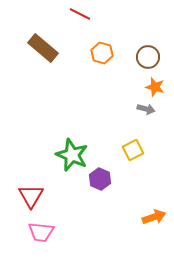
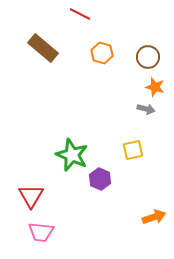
yellow square: rotated 15 degrees clockwise
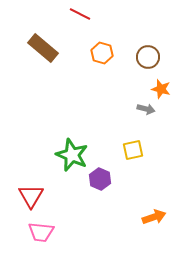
orange star: moved 6 px right, 2 px down
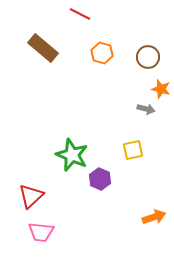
red triangle: rotated 16 degrees clockwise
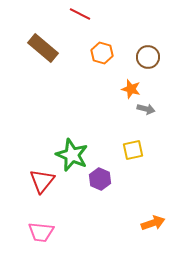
orange star: moved 30 px left
red triangle: moved 11 px right, 15 px up; rotated 8 degrees counterclockwise
orange arrow: moved 1 px left, 6 px down
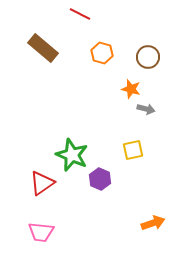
red triangle: moved 2 px down; rotated 16 degrees clockwise
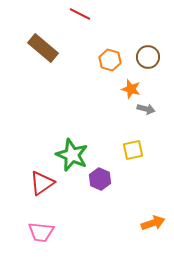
orange hexagon: moved 8 px right, 7 px down
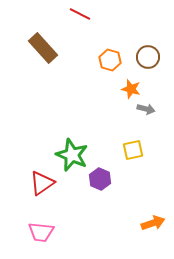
brown rectangle: rotated 8 degrees clockwise
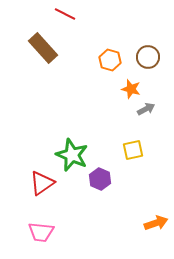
red line: moved 15 px left
gray arrow: rotated 42 degrees counterclockwise
orange arrow: moved 3 px right
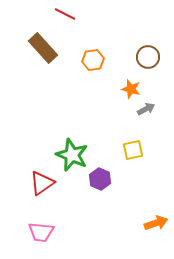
orange hexagon: moved 17 px left; rotated 25 degrees counterclockwise
